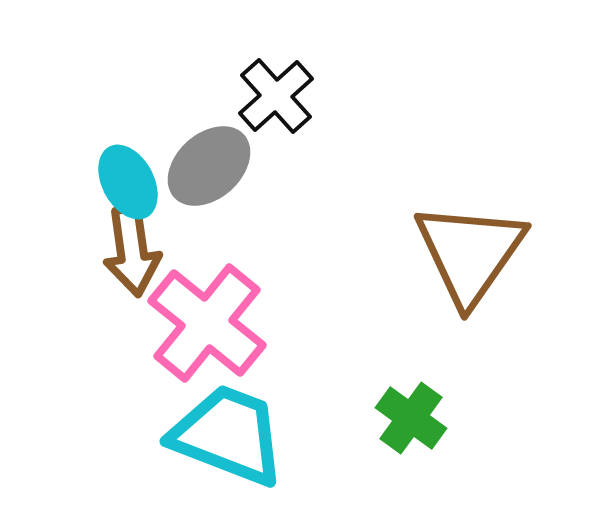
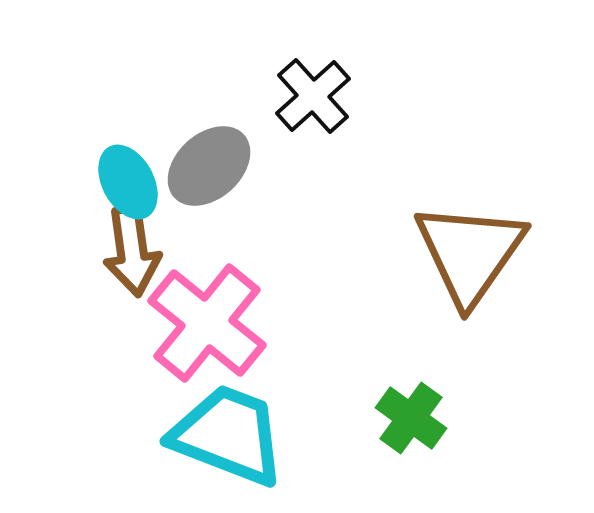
black cross: moved 37 px right
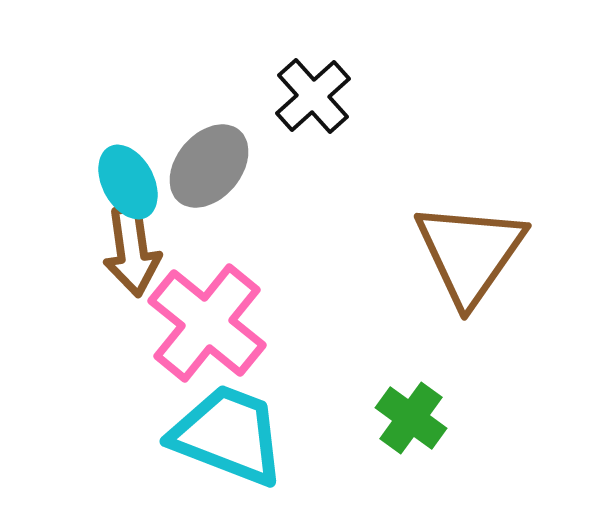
gray ellipse: rotated 8 degrees counterclockwise
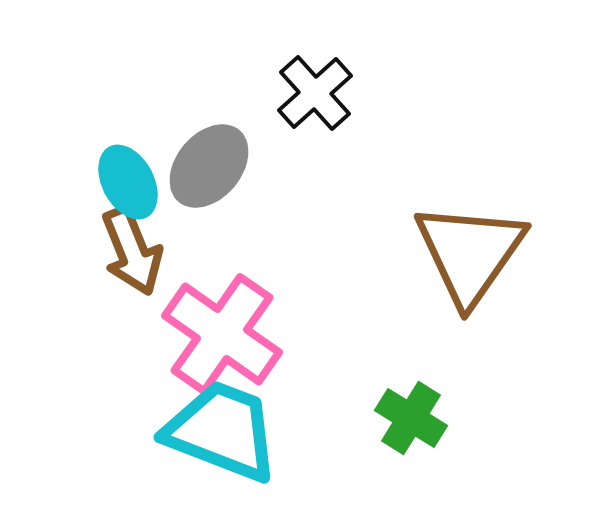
black cross: moved 2 px right, 3 px up
brown arrow: rotated 14 degrees counterclockwise
pink cross: moved 15 px right, 11 px down; rotated 4 degrees counterclockwise
green cross: rotated 4 degrees counterclockwise
cyan trapezoid: moved 6 px left, 4 px up
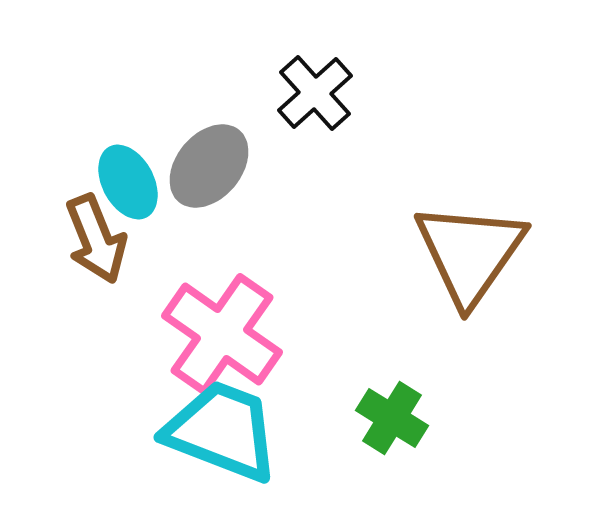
brown arrow: moved 36 px left, 12 px up
green cross: moved 19 px left
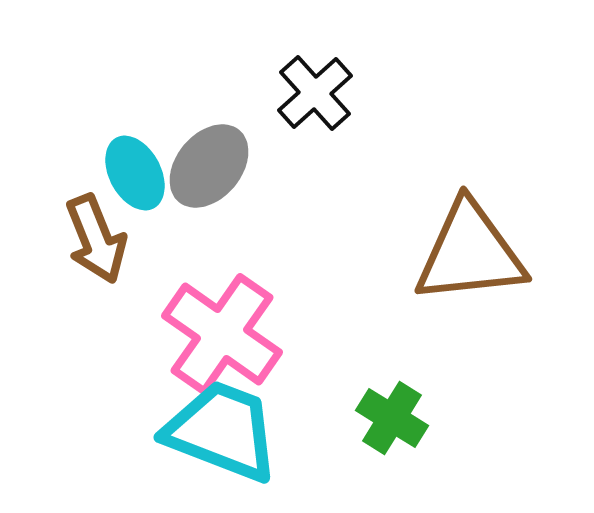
cyan ellipse: moved 7 px right, 9 px up
brown triangle: rotated 49 degrees clockwise
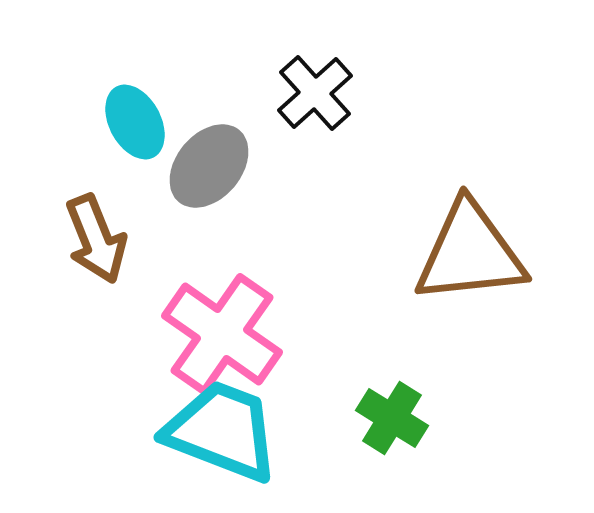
cyan ellipse: moved 51 px up
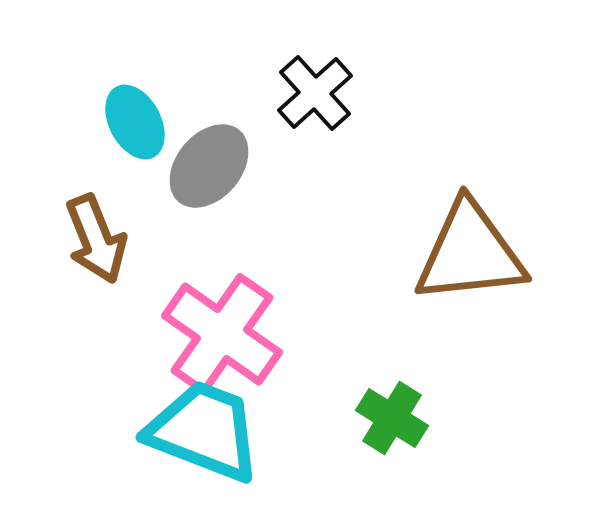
cyan trapezoid: moved 18 px left
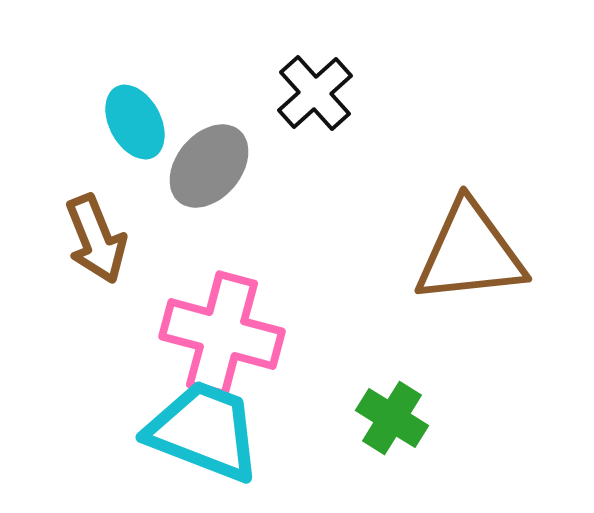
pink cross: rotated 20 degrees counterclockwise
